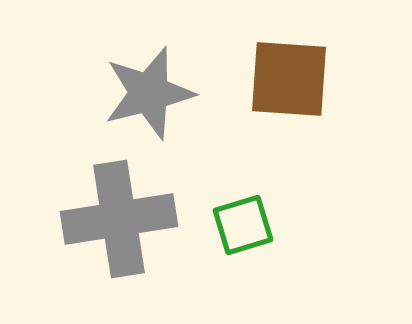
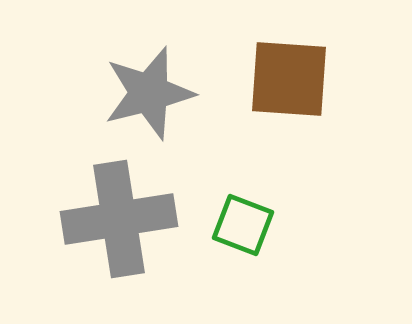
green square: rotated 38 degrees clockwise
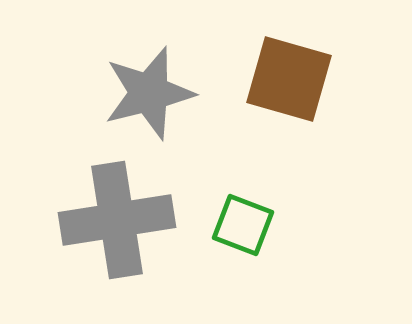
brown square: rotated 12 degrees clockwise
gray cross: moved 2 px left, 1 px down
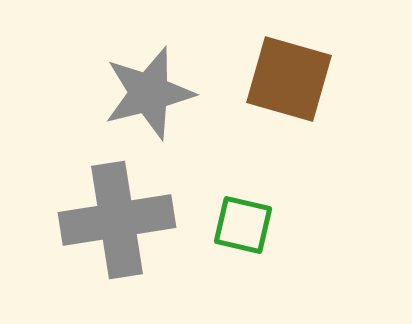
green square: rotated 8 degrees counterclockwise
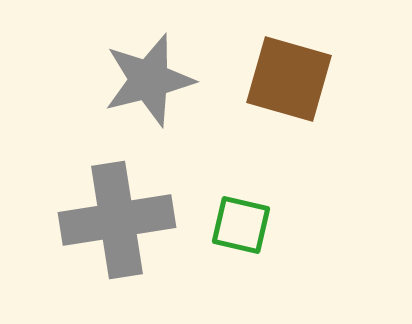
gray star: moved 13 px up
green square: moved 2 px left
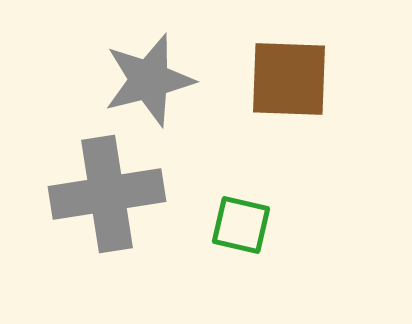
brown square: rotated 14 degrees counterclockwise
gray cross: moved 10 px left, 26 px up
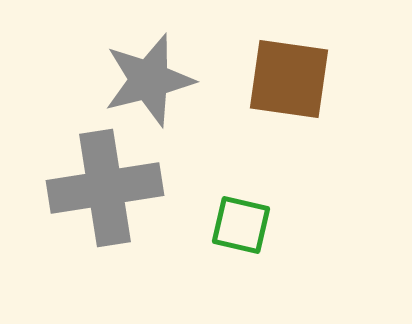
brown square: rotated 6 degrees clockwise
gray cross: moved 2 px left, 6 px up
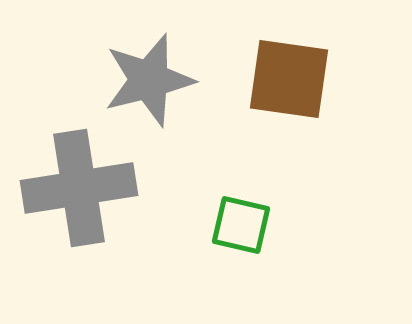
gray cross: moved 26 px left
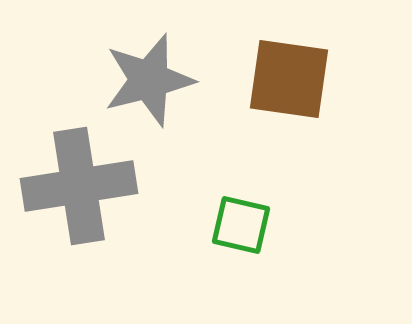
gray cross: moved 2 px up
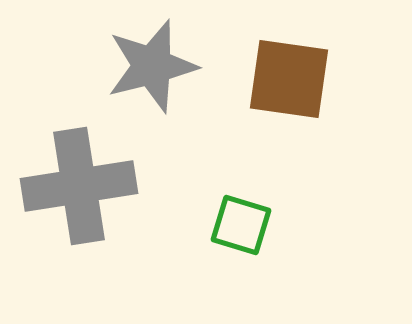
gray star: moved 3 px right, 14 px up
green square: rotated 4 degrees clockwise
